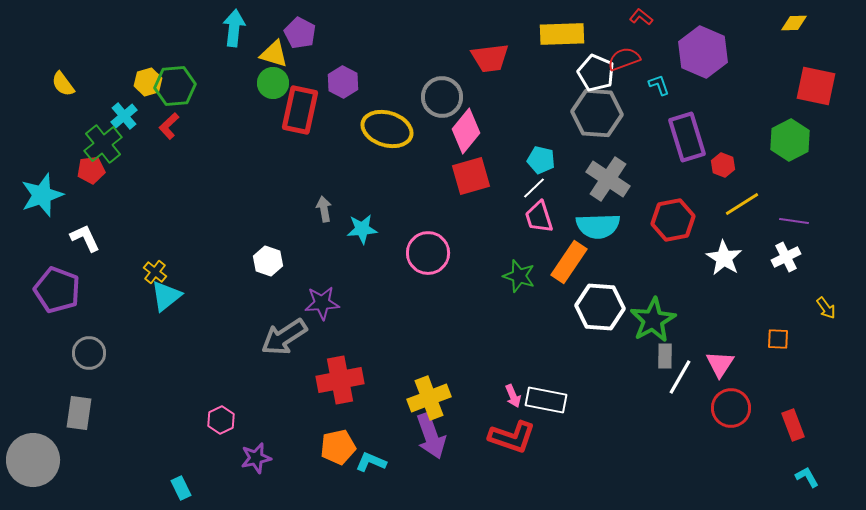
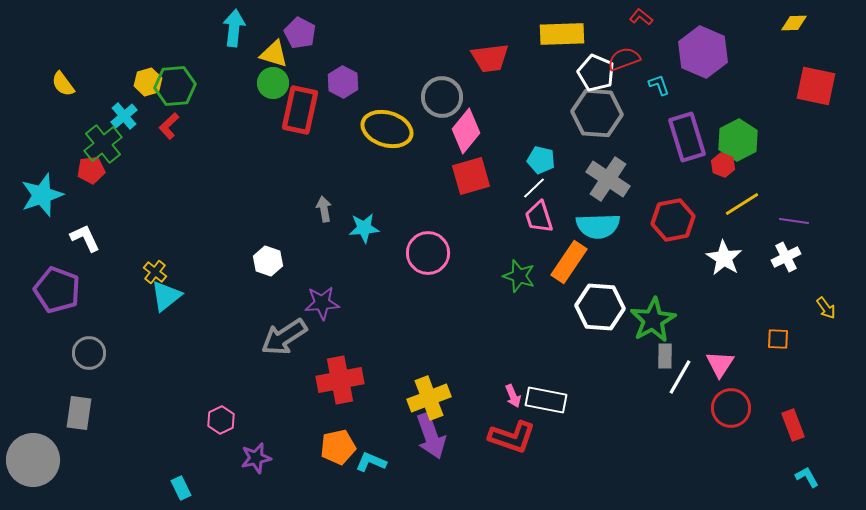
green hexagon at (790, 140): moved 52 px left
cyan star at (362, 229): moved 2 px right, 1 px up
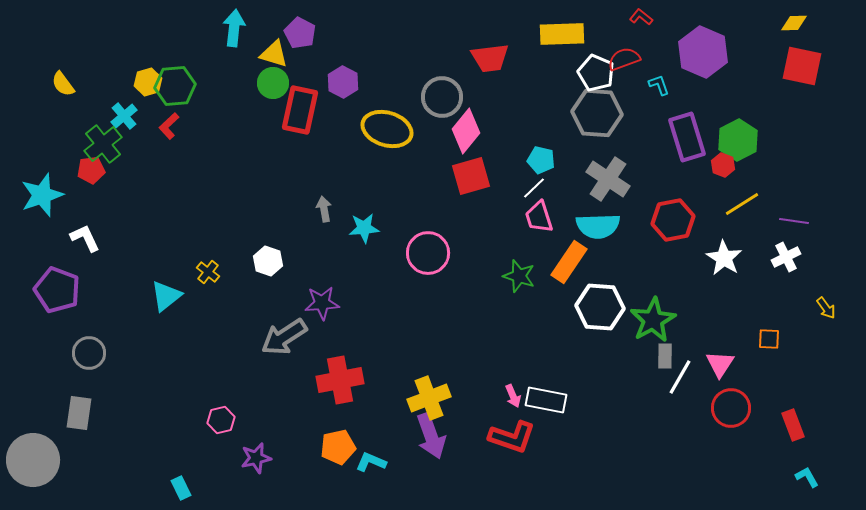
red square at (816, 86): moved 14 px left, 20 px up
yellow cross at (155, 272): moved 53 px right
orange square at (778, 339): moved 9 px left
pink hexagon at (221, 420): rotated 12 degrees clockwise
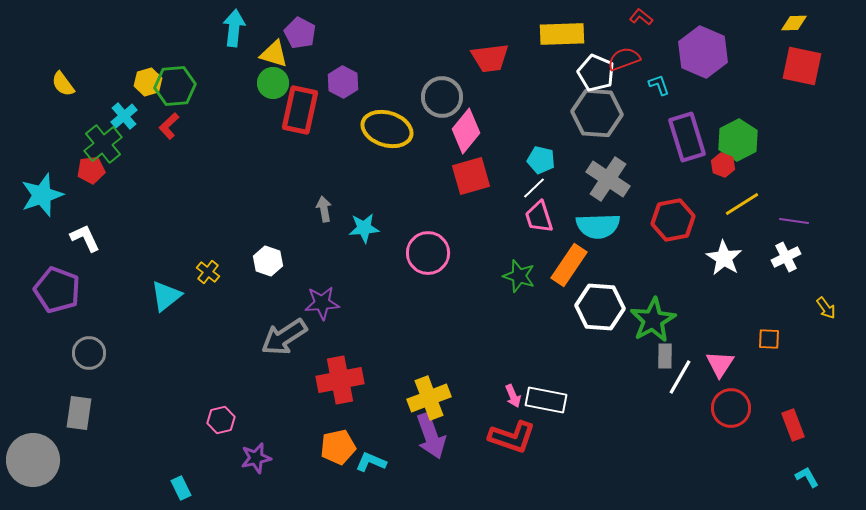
orange rectangle at (569, 262): moved 3 px down
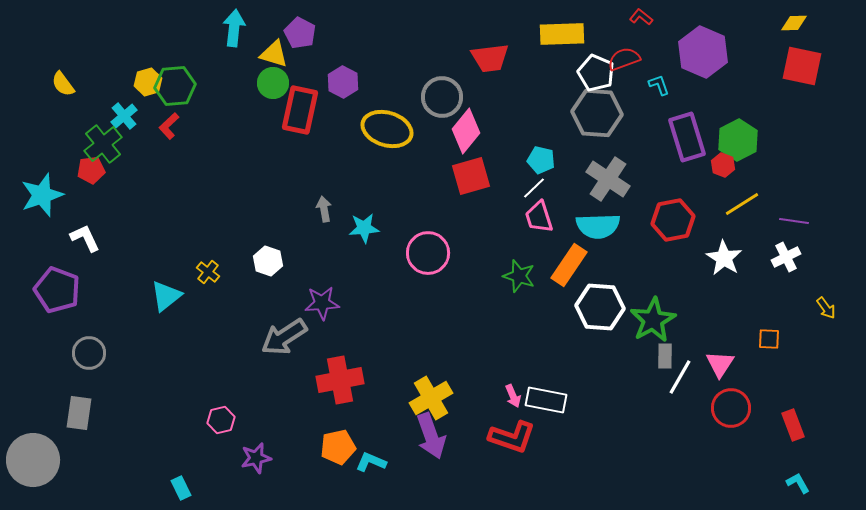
yellow cross at (429, 398): moved 2 px right; rotated 9 degrees counterclockwise
cyan L-shape at (807, 477): moved 9 px left, 6 px down
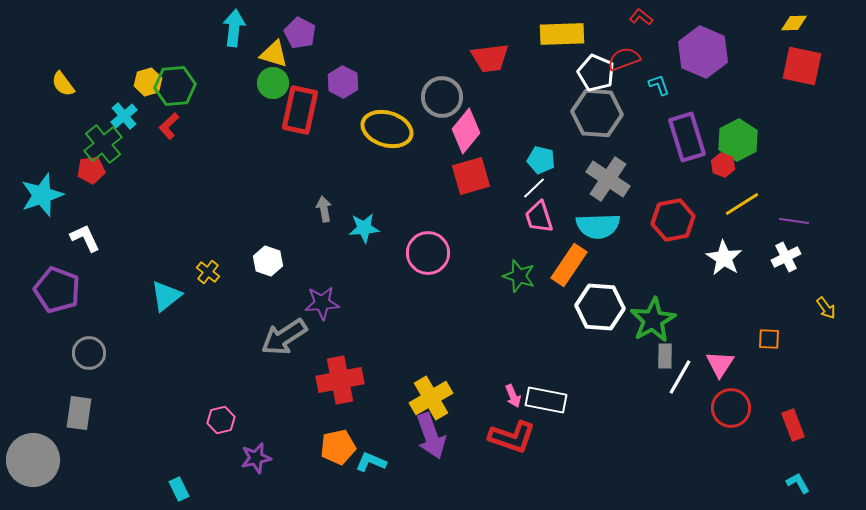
cyan rectangle at (181, 488): moved 2 px left, 1 px down
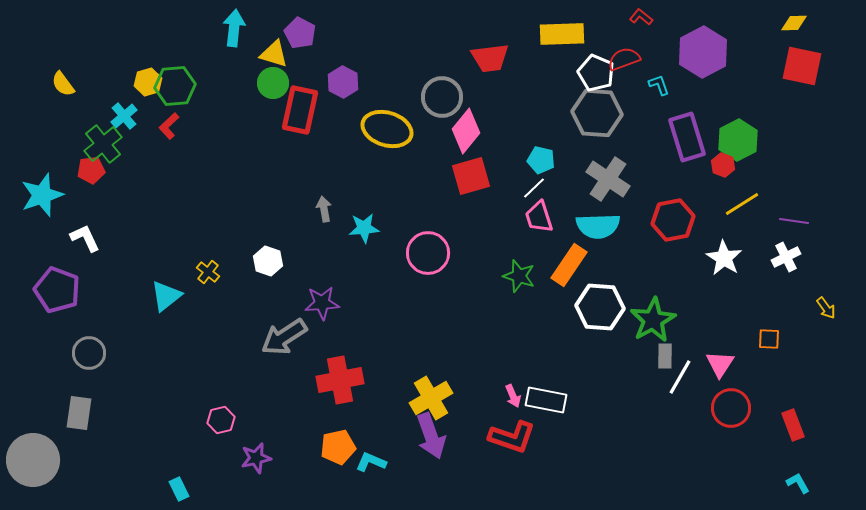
purple hexagon at (703, 52): rotated 9 degrees clockwise
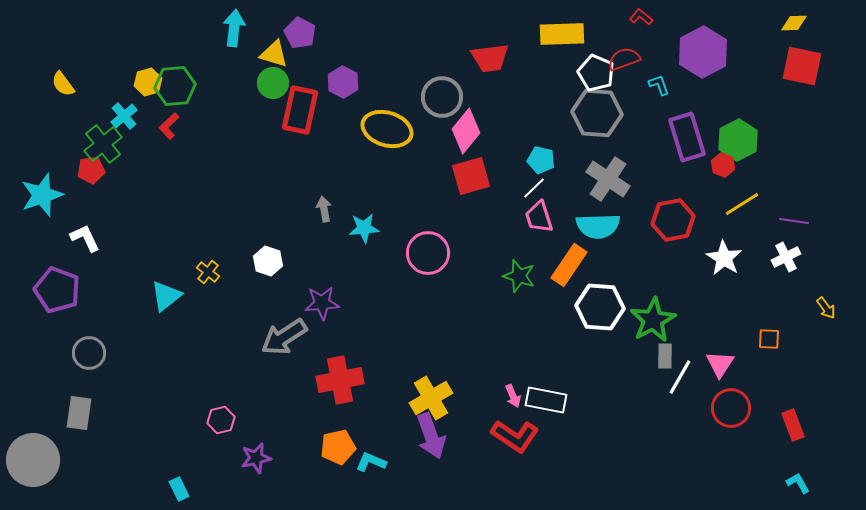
red L-shape at (512, 437): moved 3 px right, 1 px up; rotated 15 degrees clockwise
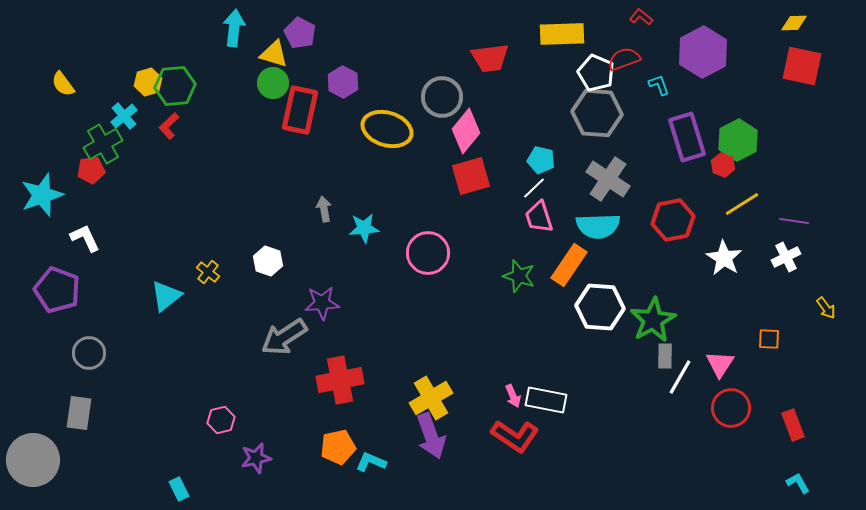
green cross at (103, 144): rotated 9 degrees clockwise
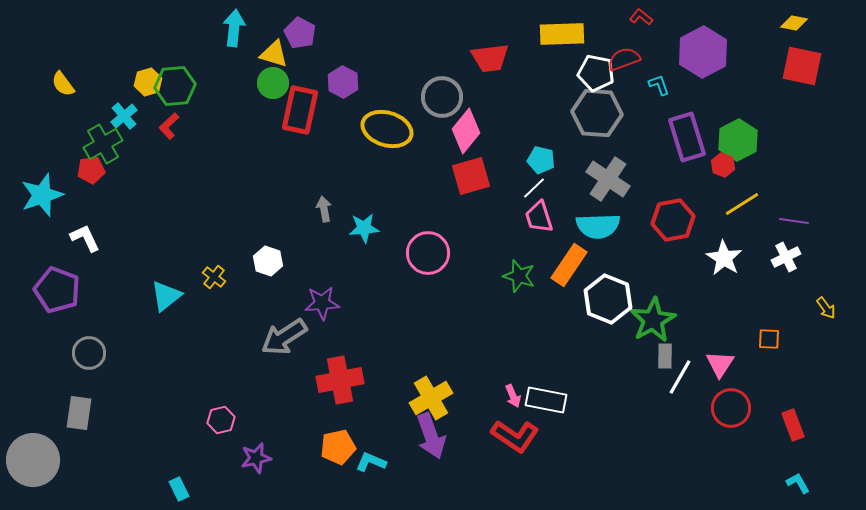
yellow diamond at (794, 23): rotated 12 degrees clockwise
white pentagon at (596, 73): rotated 12 degrees counterclockwise
yellow cross at (208, 272): moved 6 px right, 5 px down
white hexagon at (600, 307): moved 8 px right, 8 px up; rotated 18 degrees clockwise
